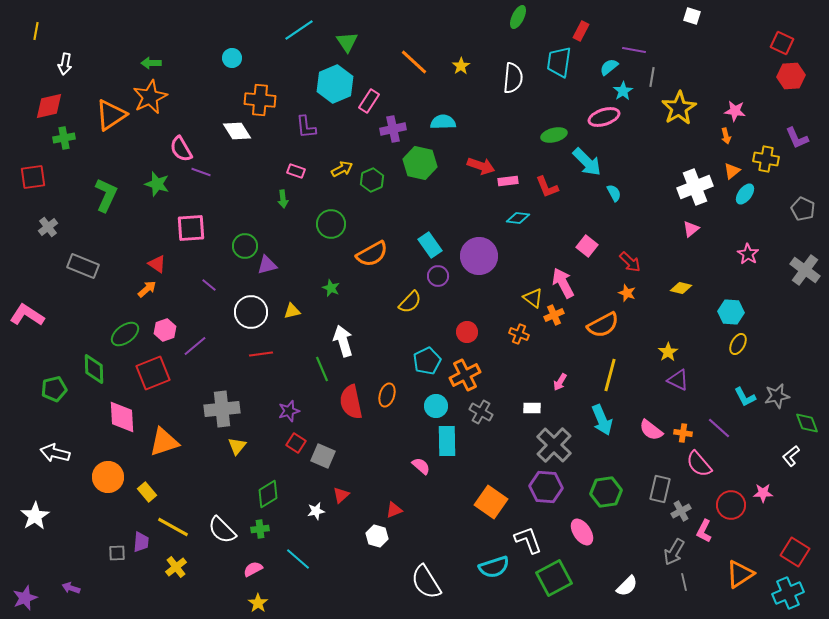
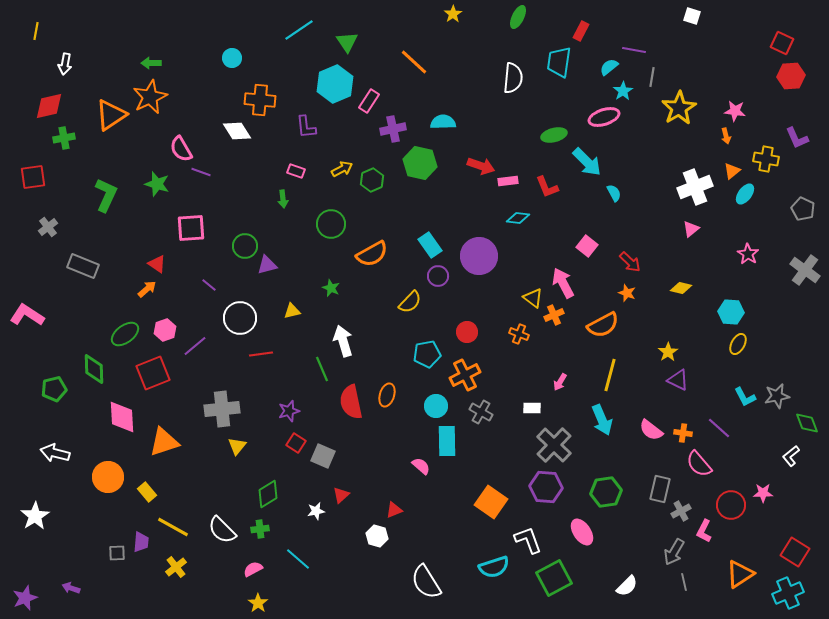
yellow star at (461, 66): moved 8 px left, 52 px up
white circle at (251, 312): moved 11 px left, 6 px down
cyan pentagon at (427, 361): moved 7 px up; rotated 16 degrees clockwise
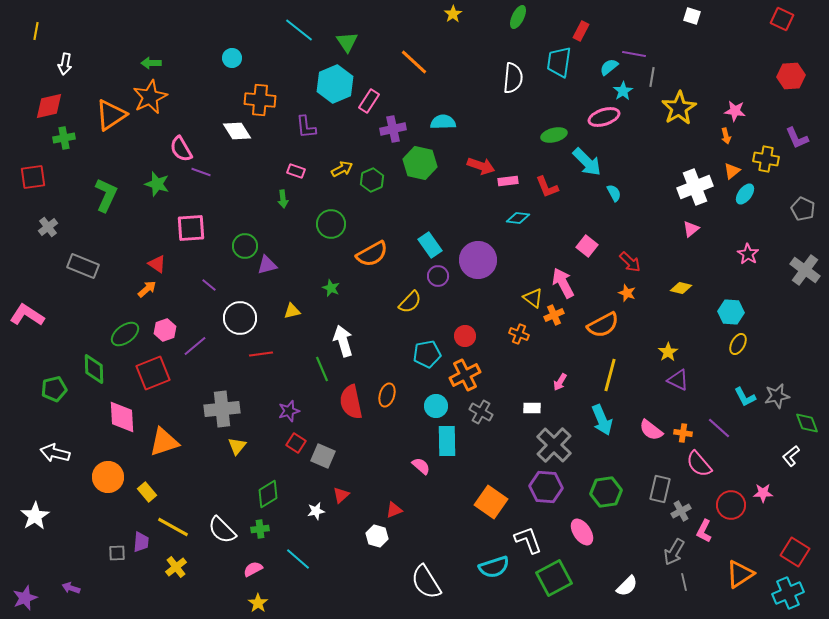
cyan line at (299, 30): rotated 72 degrees clockwise
red square at (782, 43): moved 24 px up
purple line at (634, 50): moved 4 px down
purple circle at (479, 256): moved 1 px left, 4 px down
red circle at (467, 332): moved 2 px left, 4 px down
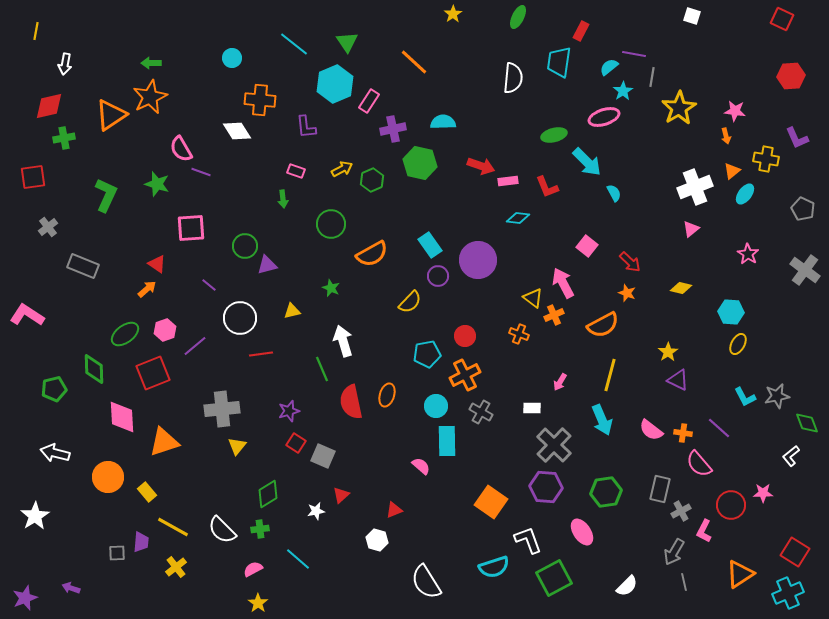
cyan line at (299, 30): moved 5 px left, 14 px down
white hexagon at (377, 536): moved 4 px down
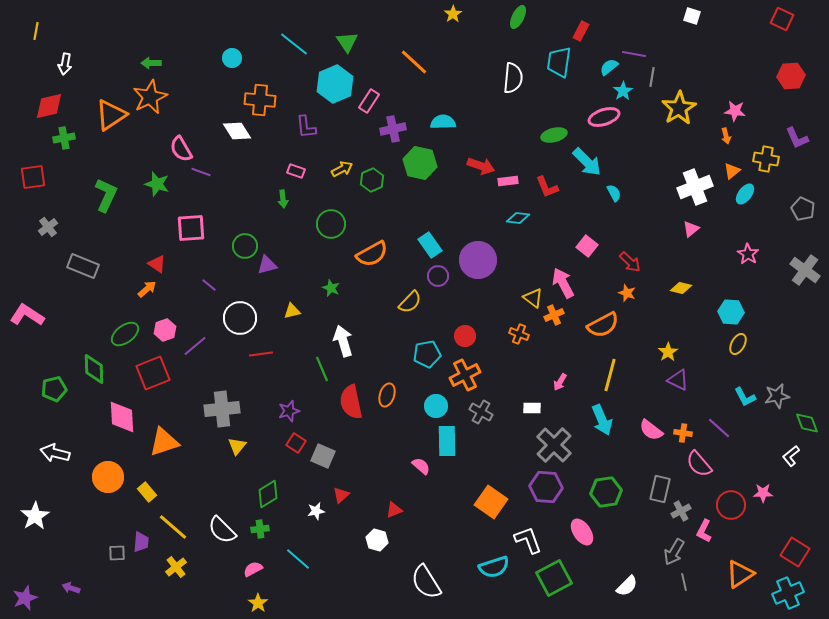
yellow line at (173, 527): rotated 12 degrees clockwise
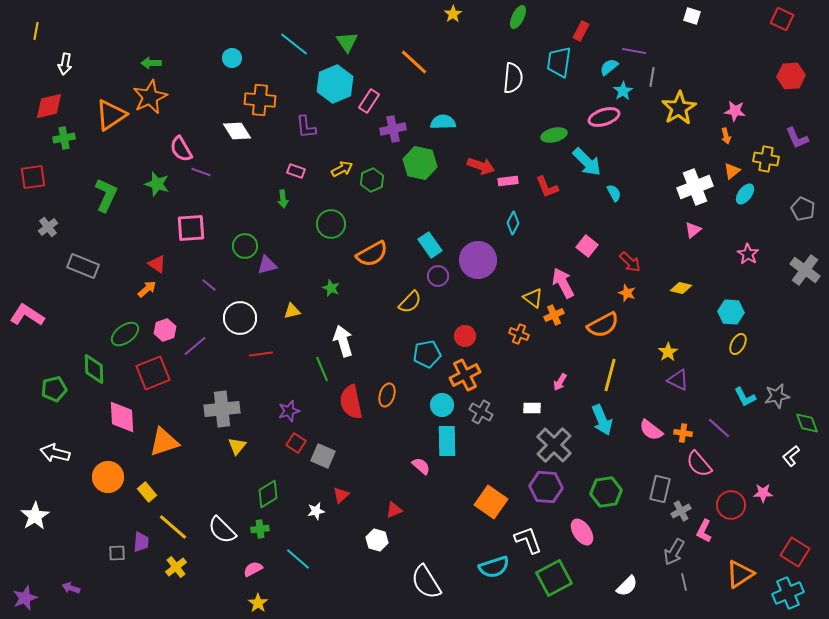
purple line at (634, 54): moved 3 px up
cyan diamond at (518, 218): moved 5 px left, 5 px down; rotated 70 degrees counterclockwise
pink triangle at (691, 229): moved 2 px right, 1 px down
cyan circle at (436, 406): moved 6 px right, 1 px up
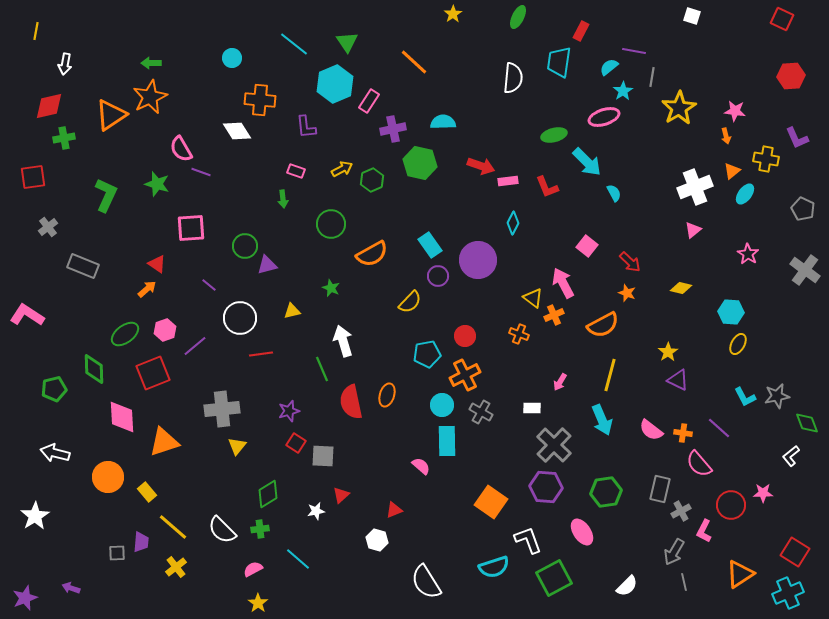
gray square at (323, 456): rotated 20 degrees counterclockwise
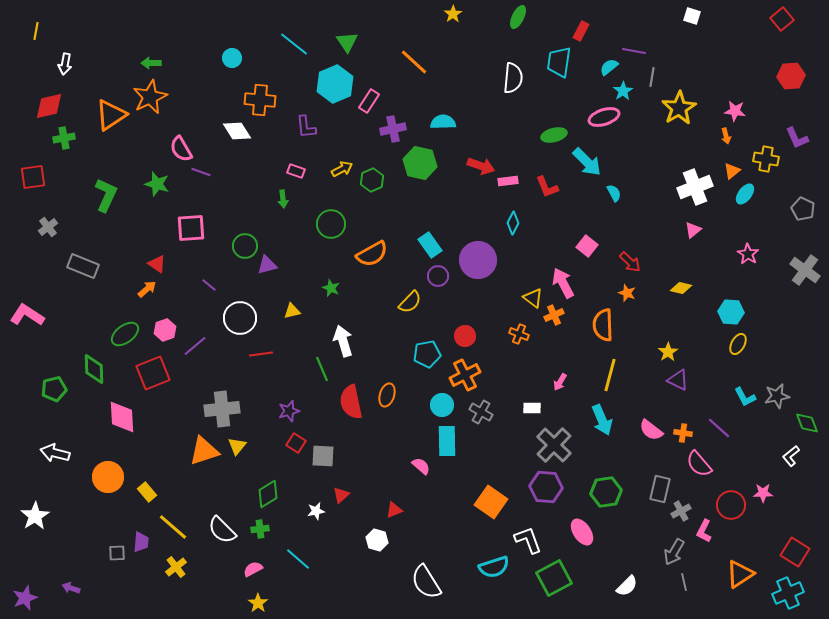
red square at (782, 19): rotated 25 degrees clockwise
orange semicircle at (603, 325): rotated 116 degrees clockwise
orange triangle at (164, 442): moved 40 px right, 9 px down
